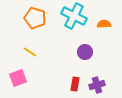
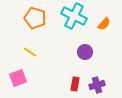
orange semicircle: rotated 136 degrees clockwise
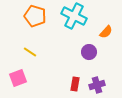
orange pentagon: moved 2 px up
orange semicircle: moved 2 px right, 8 px down
purple circle: moved 4 px right
